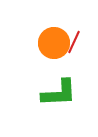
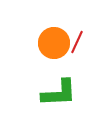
red line: moved 3 px right
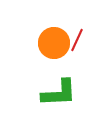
red line: moved 2 px up
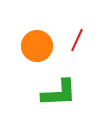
orange circle: moved 17 px left, 3 px down
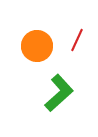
green L-shape: rotated 39 degrees counterclockwise
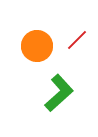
red line: rotated 20 degrees clockwise
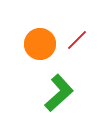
orange circle: moved 3 px right, 2 px up
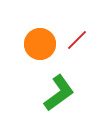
green L-shape: rotated 6 degrees clockwise
